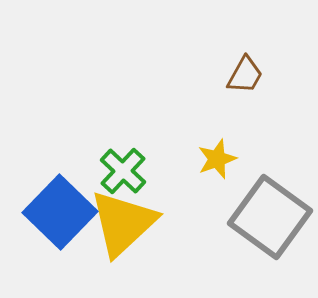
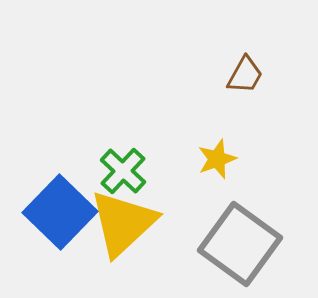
gray square: moved 30 px left, 27 px down
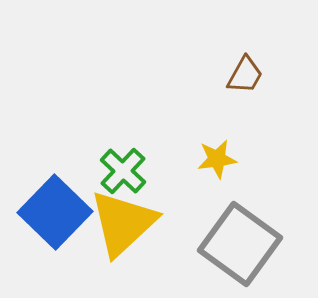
yellow star: rotated 12 degrees clockwise
blue square: moved 5 px left
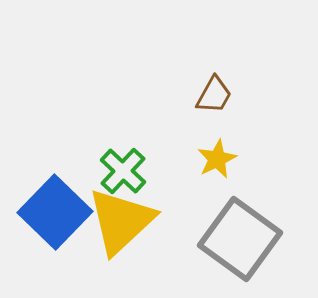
brown trapezoid: moved 31 px left, 20 px down
yellow star: rotated 18 degrees counterclockwise
yellow triangle: moved 2 px left, 2 px up
gray square: moved 5 px up
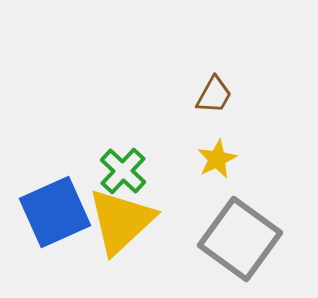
blue square: rotated 22 degrees clockwise
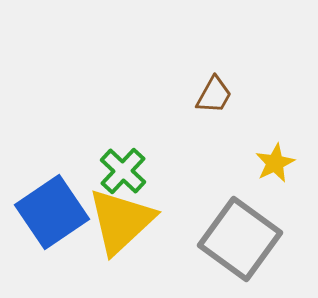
yellow star: moved 58 px right, 4 px down
blue square: moved 3 px left; rotated 10 degrees counterclockwise
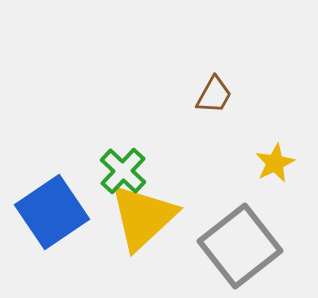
yellow triangle: moved 22 px right, 4 px up
gray square: moved 7 px down; rotated 16 degrees clockwise
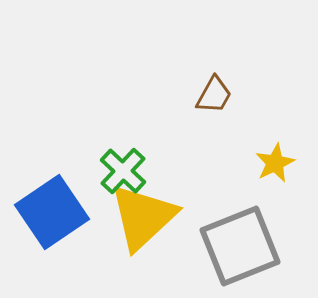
gray square: rotated 16 degrees clockwise
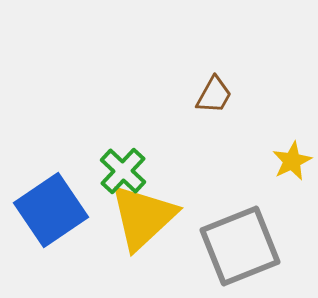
yellow star: moved 17 px right, 2 px up
blue square: moved 1 px left, 2 px up
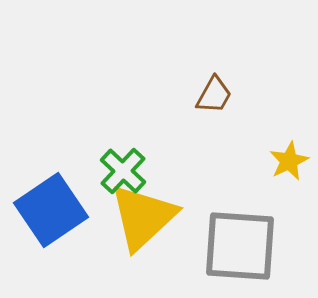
yellow star: moved 3 px left
gray square: rotated 26 degrees clockwise
